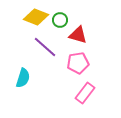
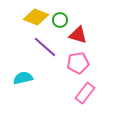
cyan semicircle: rotated 120 degrees counterclockwise
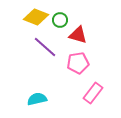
cyan semicircle: moved 14 px right, 21 px down
pink rectangle: moved 8 px right
